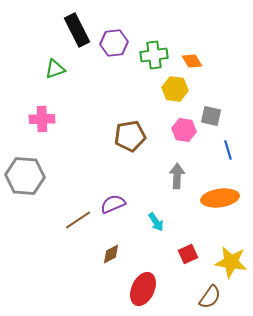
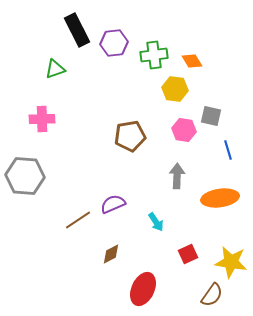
brown semicircle: moved 2 px right, 2 px up
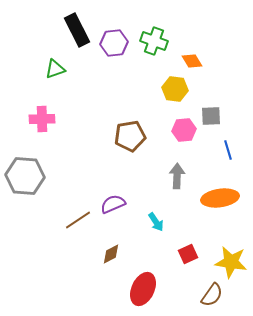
green cross: moved 14 px up; rotated 28 degrees clockwise
gray square: rotated 15 degrees counterclockwise
pink hexagon: rotated 15 degrees counterclockwise
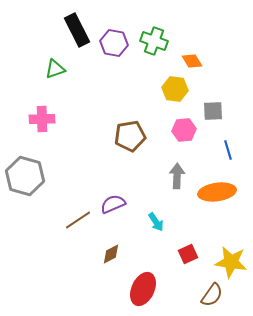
purple hexagon: rotated 16 degrees clockwise
gray square: moved 2 px right, 5 px up
gray hexagon: rotated 12 degrees clockwise
orange ellipse: moved 3 px left, 6 px up
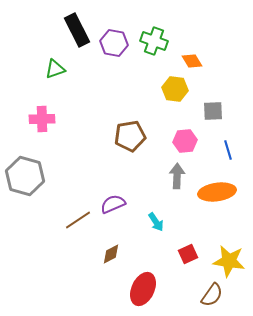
pink hexagon: moved 1 px right, 11 px down
yellow star: moved 2 px left, 1 px up
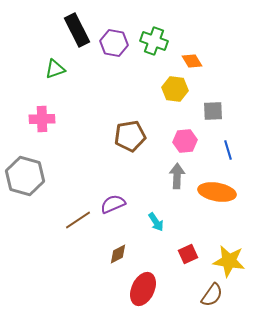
orange ellipse: rotated 18 degrees clockwise
brown diamond: moved 7 px right
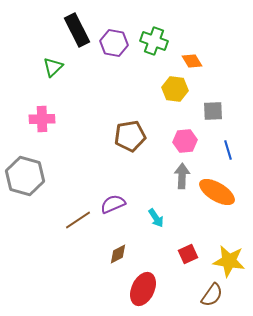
green triangle: moved 2 px left, 2 px up; rotated 25 degrees counterclockwise
gray arrow: moved 5 px right
orange ellipse: rotated 21 degrees clockwise
cyan arrow: moved 4 px up
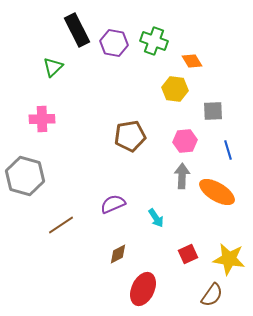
brown line: moved 17 px left, 5 px down
yellow star: moved 2 px up
